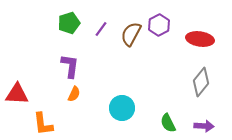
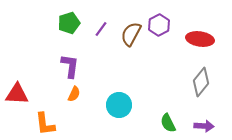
cyan circle: moved 3 px left, 3 px up
orange L-shape: moved 2 px right
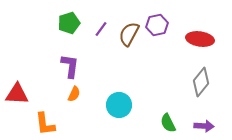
purple hexagon: moved 2 px left; rotated 15 degrees clockwise
brown semicircle: moved 2 px left
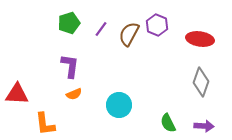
purple hexagon: rotated 25 degrees counterclockwise
gray diamond: rotated 20 degrees counterclockwise
orange semicircle: rotated 42 degrees clockwise
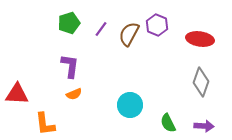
cyan circle: moved 11 px right
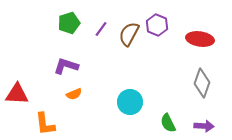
purple L-shape: moved 4 px left; rotated 80 degrees counterclockwise
gray diamond: moved 1 px right, 1 px down
cyan circle: moved 3 px up
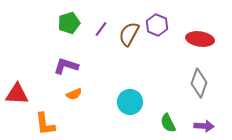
gray diamond: moved 3 px left
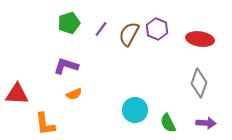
purple hexagon: moved 4 px down
cyan circle: moved 5 px right, 8 px down
purple arrow: moved 2 px right, 3 px up
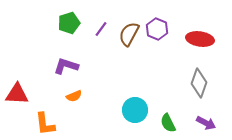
orange semicircle: moved 2 px down
purple arrow: rotated 24 degrees clockwise
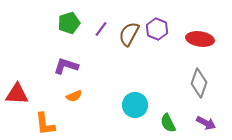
cyan circle: moved 5 px up
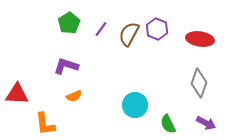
green pentagon: rotated 15 degrees counterclockwise
green semicircle: moved 1 px down
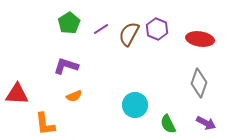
purple line: rotated 21 degrees clockwise
